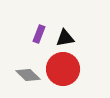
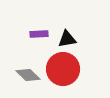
purple rectangle: rotated 66 degrees clockwise
black triangle: moved 2 px right, 1 px down
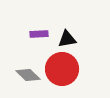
red circle: moved 1 px left
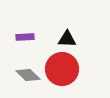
purple rectangle: moved 14 px left, 3 px down
black triangle: rotated 12 degrees clockwise
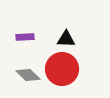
black triangle: moved 1 px left
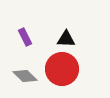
purple rectangle: rotated 66 degrees clockwise
gray diamond: moved 3 px left, 1 px down
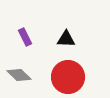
red circle: moved 6 px right, 8 px down
gray diamond: moved 6 px left, 1 px up
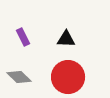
purple rectangle: moved 2 px left
gray diamond: moved 2 px down
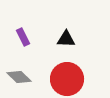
red circle: moved 1 px left, 2 px down
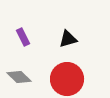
black triangle: moved 2 px right; rotated 18 degrees counterclockwise
